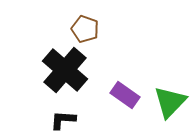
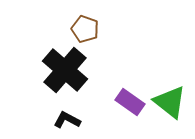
purple rectangle: moved 5 px right, 7 px down
green triangle: rotated 36 degrees counterclockwise
black L-shape: moved 4 px right; rotated 24 degrees clockwise
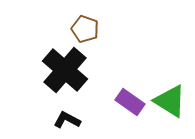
green triangle: moved 1 px up; rotated 6 degrees counterclockwise
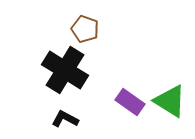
black cross: rotated 9 degrees counterclockwise
black L-shape: moved 2 px left, 1 px up
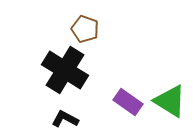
purple rectangle: moved 2 px left
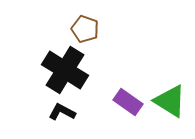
black L-shape: moved 3 px left, 7 px up
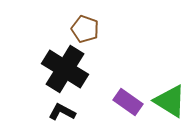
black cross: moved 1 px up
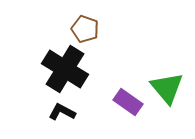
green triangle: moved 3 px left, 13 px up; rotated 18 degrees clockwise
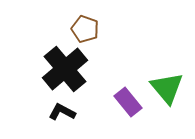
black cross: rotated 18 degrees clockwise
purple rectangle: rotated 16 degrees clockwise
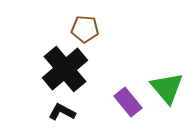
brown pentagon: rotated 16 degrees counterclockwise
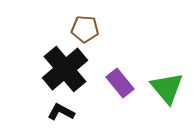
purple rectangle: moved 8 px left, 19 px up
black L-shape: moved 1 px left
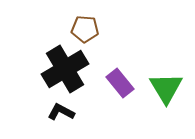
black cross: rotated 9 degrees clockwise
green triangle: moved 1 px left; rotated 9 degrees clockwise
